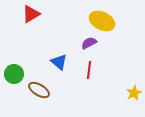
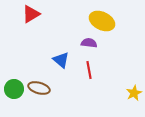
purple semicircle: rotated 35 degrees clockwise
blue triangle: moved 2 px right, 2 px up
red line: rotated 18 degrees counterclockwise
green circle: moved 15 px down
brown ellipse: moved 2 px up; rotated 15 degrees counterclockwise
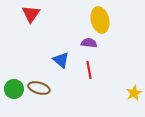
red triangle: rotated 24 degrees counterclockwise
yellow ellipse: moved 2 px left, 1 px up; rotated 50 degrees clockwise
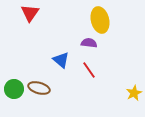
red triangle: moved 1 px left, 1 px up
red line: rotated 24 degrees counterclockwise
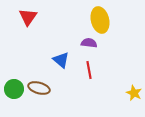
red triangle: moved 2 px left, 4 px down
red line: rotated 24 degrees clockwise
yellow star: rotated 21 degrees counterclockwise
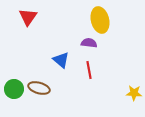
yellow star: rotated 21 degrees counterclockwise
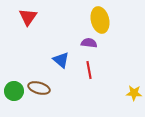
green circle: moved 2 px down
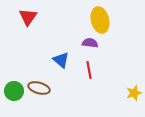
purple semicircle: moved 1 px right
yellow star: rotated 21 degrees counterclockwise
